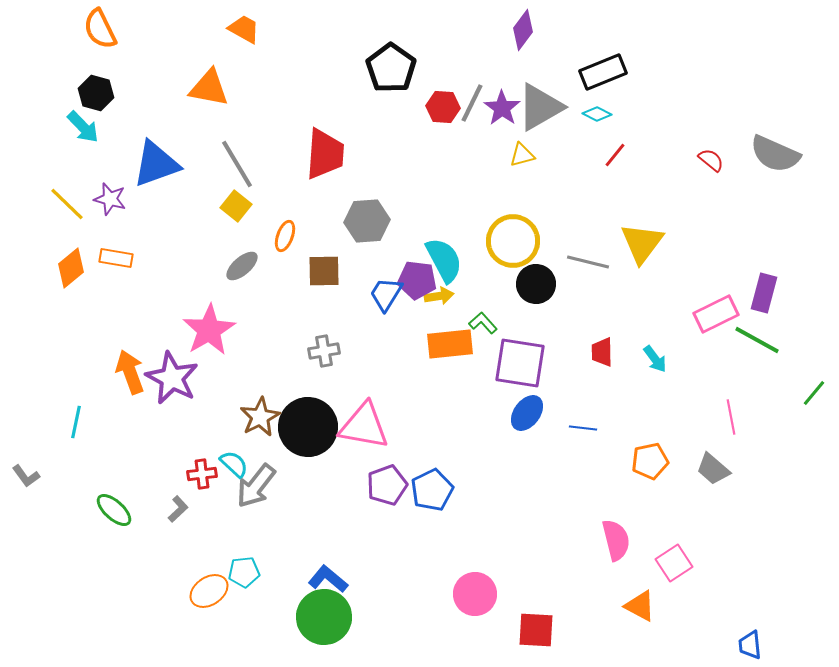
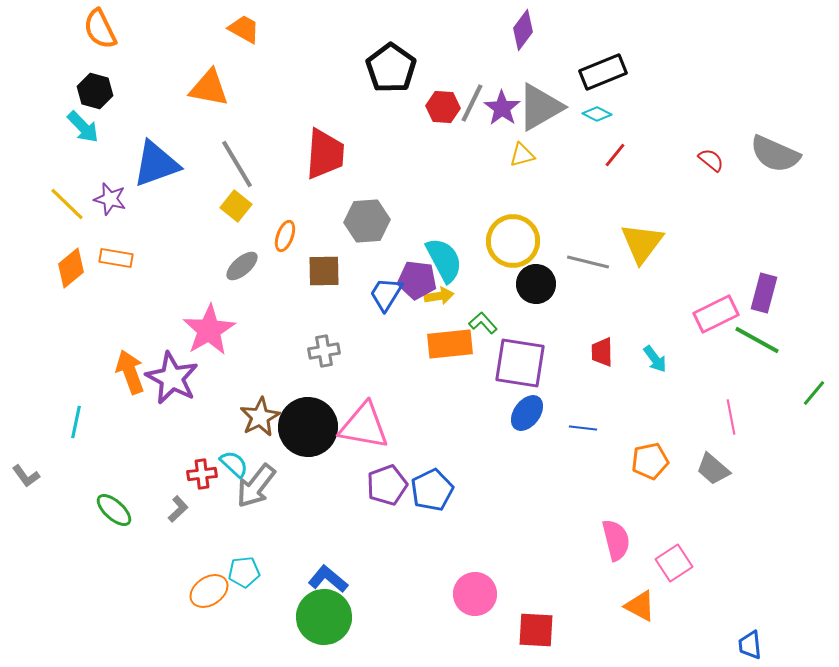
black hexagon at (96, 93): moved 1 px left, 2 px up
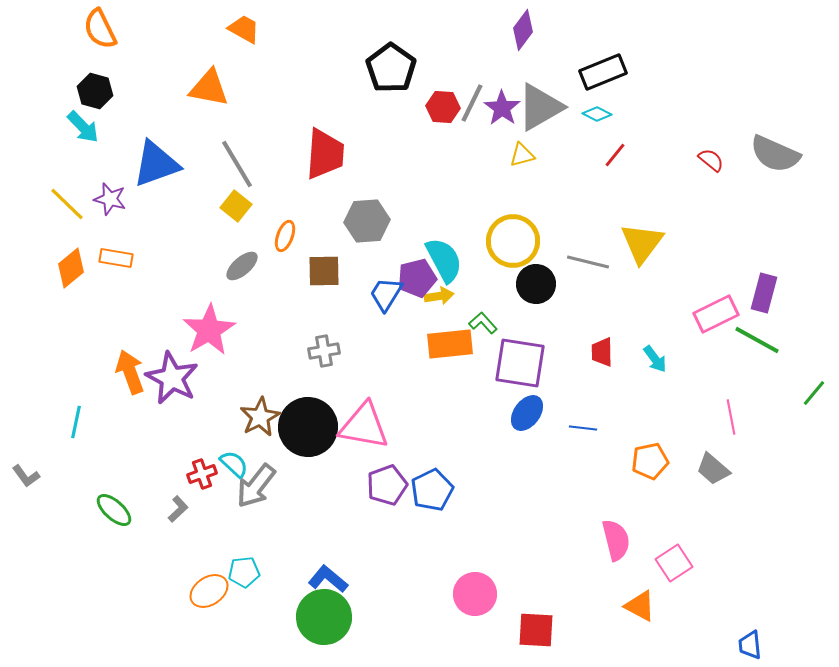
purple pentagon at (417, 280): moved 2 px up; rotated 21 degrees counterclockwise
red cross at (202, 474): rotated 12 degrees counterclockwise
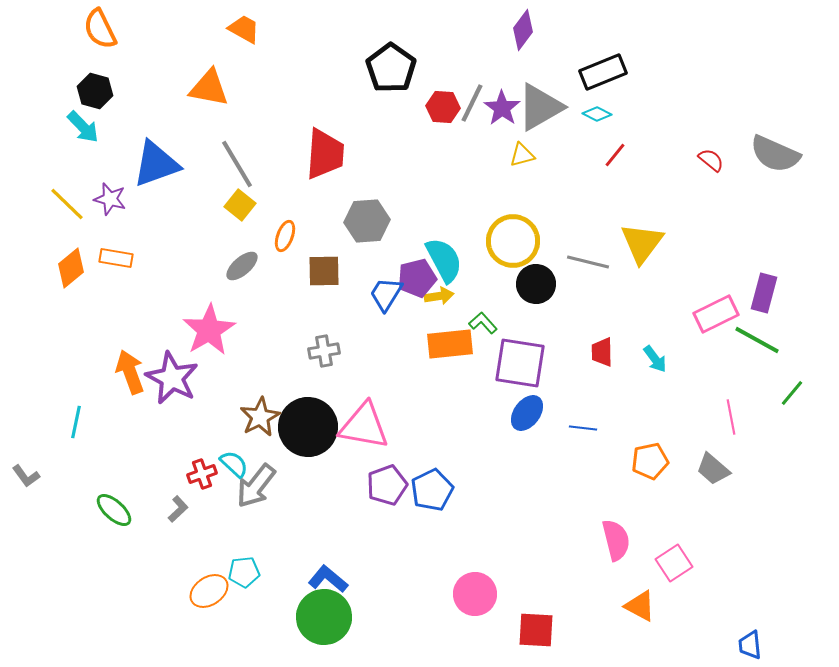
yellow square at (236, 206): moved 4 px right, 1 px up
green line at (814, 393): moved 22 px left
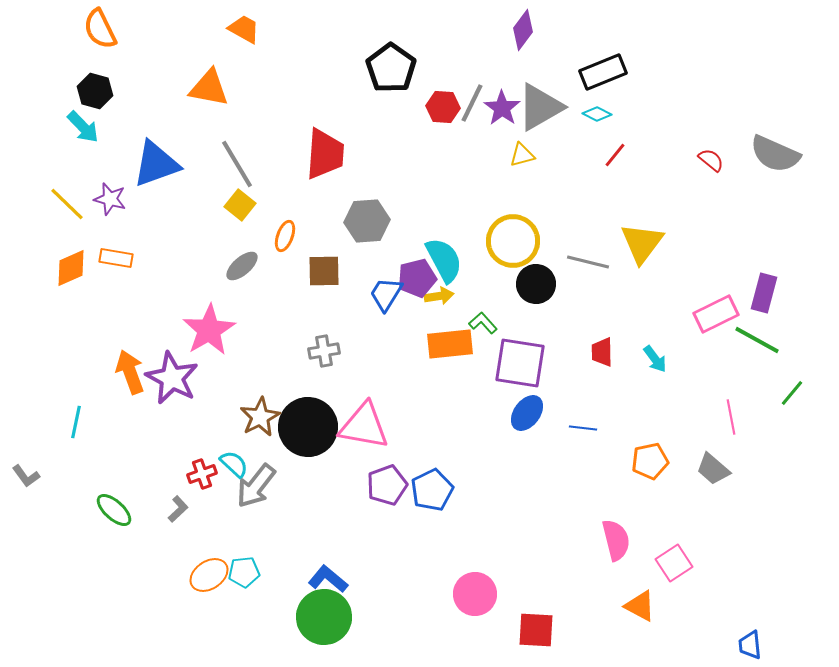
orange diamond at (71, 268): rotated 15 degrees clockwise
orange ellipse at (209, 591): moved 16 px up
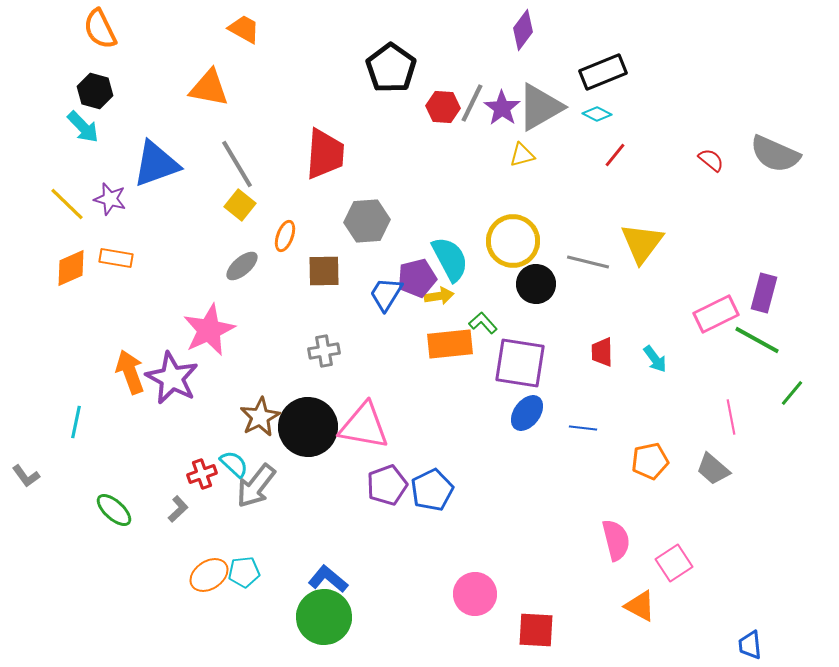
cyan semicircle at (444, 260): moved 6 px right, 1 px up
pink star at (209, 330): rotated 6 degrees clockwise
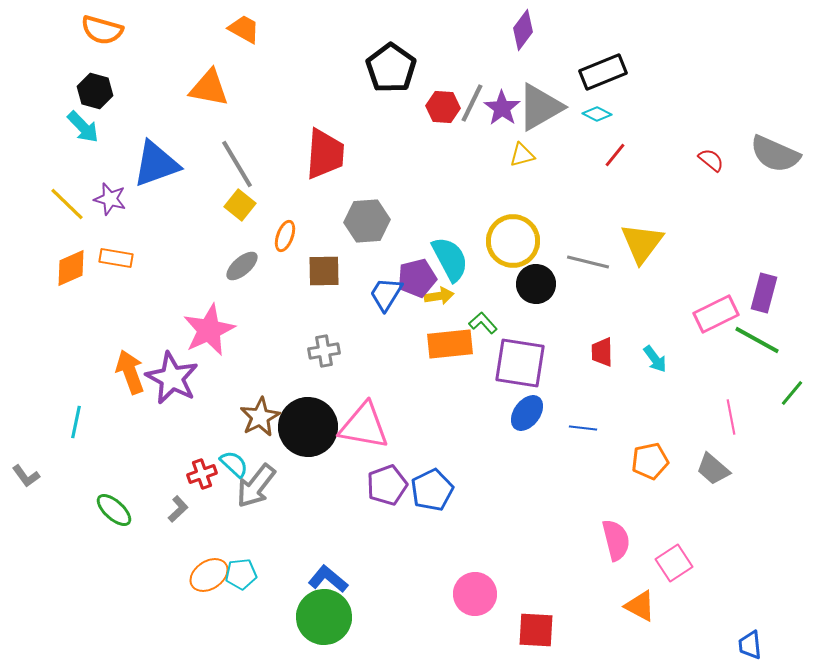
orange semicircle at (100, 29): moved 2 px right, 1 px down; rotated 48 degrees counterclockwise
cyan pentagon at (244, 572): moved 3 px left, 2 px down
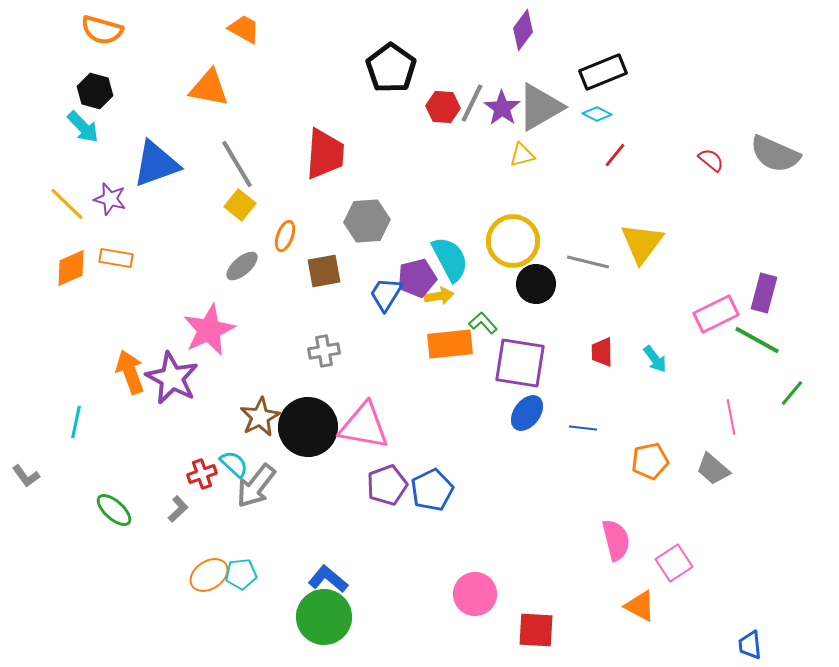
brown square at (324, 271): rotated 9 degrees counterclockwise
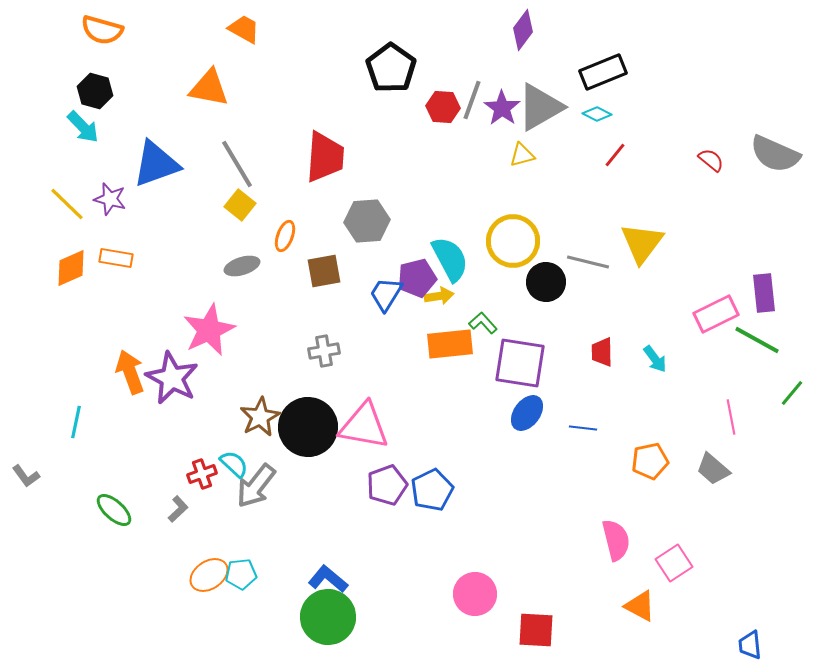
gray line at (472, 103): moved 3 px up; rotated 6 degrees counterclockwise
red trapezoid at (325, 154): moved 3 px down
gray ellipse at (242, 266): rotated 24 degrees clockwise
black circle at (536, 284): moved 10 px right, 2 px up
purple rectangle at (764, 293): rotated 21 degrees counterclockwise
green circle at (324, 617): moved 4 px right
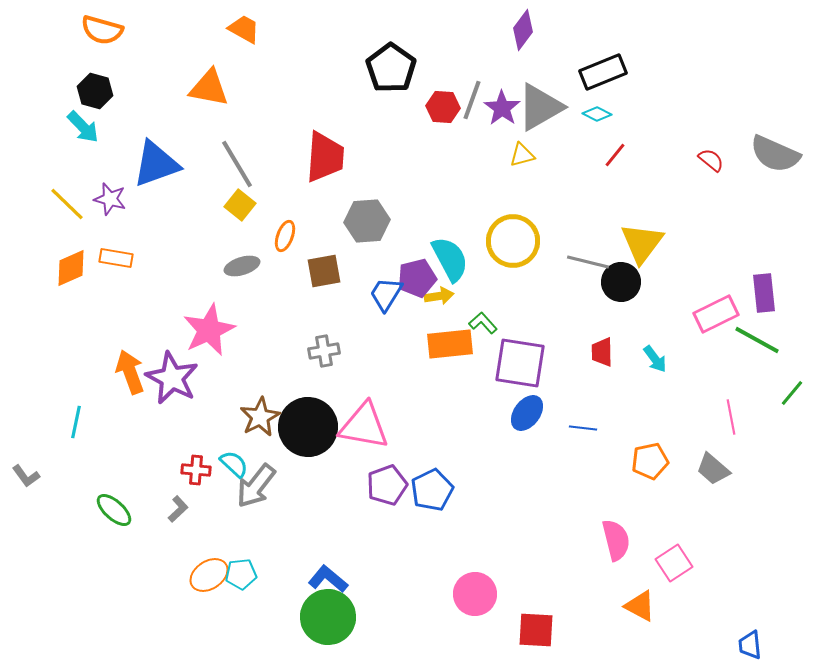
black circle at (546, 282): moved 75 px right
red cross at (202, 474): moved 6 px left, 4 px up; rotated 24 degrees clockwise
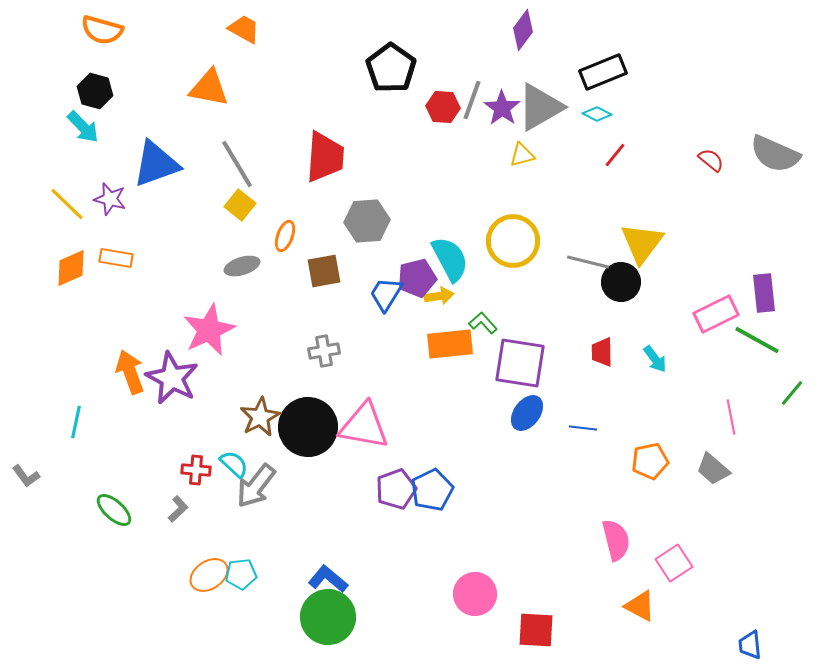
purple pentagon at (387, 485): moved 9 px right, 4 px down
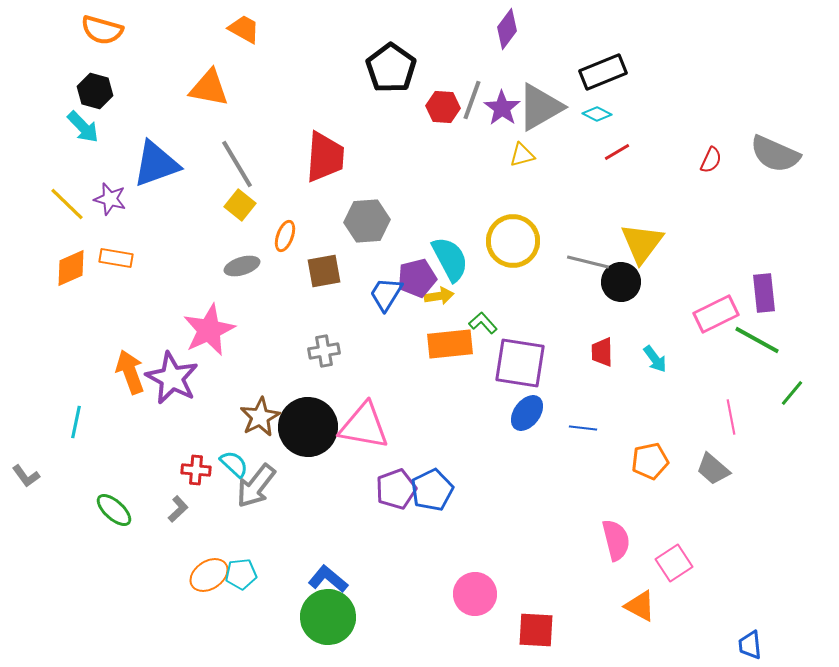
purple diamond at (523, 30): moved 16 px left, 1 px up
red line at (615, 155): moved 2 px right, 3 px up; rotated 20 degrees clockwise
red semicircle at (711, 160): rotated 76 degrees clockwise
